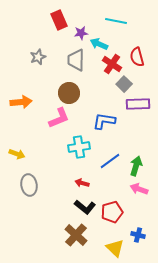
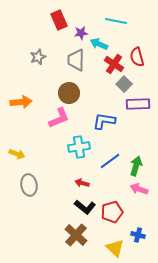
red cross: moved 2 px right
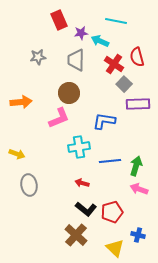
cyan arrow: moved 1 px right, 3 px up
gray star: rotated 14 degrees clockwise
blue line: rotated 30 degrees clockwise
black L-shape: moved 1 px right, 2 px down
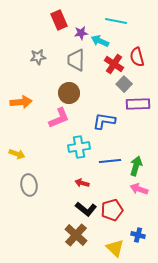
red pentagon: moved 2 px up
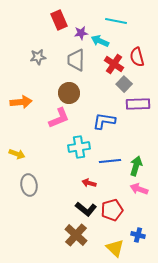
red arrow: moved 7 px right
